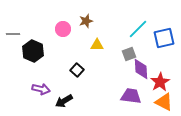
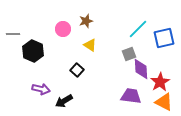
yellow triangle: moved 7 px left; rotated 32 degrees clockwise
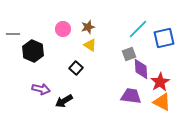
brown star: moved 2 px right, 6 px down
black square: moved 1 px left, 2 px up
orange triangle: moved 2 px left
